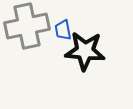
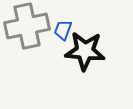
blue trapezoid: rotated 30 degrees clockwise
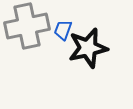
black star: moved 3 px right, 3 px up; rotated 18 degrees counterclockwise
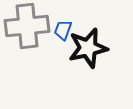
gray cross: rotated 6 degrees clockwise
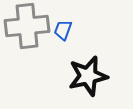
black star: moved 28 px down
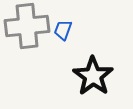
black star: moved 5 px right; rotated 24 degrees counterclockwise
